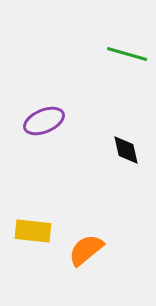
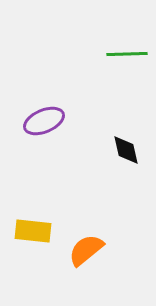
green line: rotated 18 degrees counterclockwise
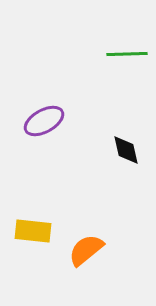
purple ellipse: rotated 6 degrees counterclockwise
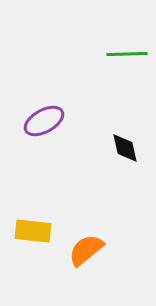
black diamond: moved 1 px left, 2 px up
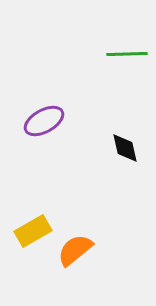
yellow rectangle: rotated 36 degrees counterclockwise
orange semicircle: moved 11 px left
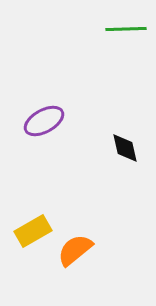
green line: moved 1 px left, 25 px up
